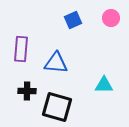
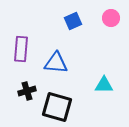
blue square: moved 1 px down
black cross: rotated 18 degrees counterclockwise
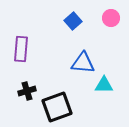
blue square: rotated 18 degrees counterclockwise
blue triangle: moved 27 px right
black square: rotated 36 degrees counterclockwise
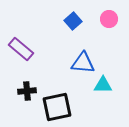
pink circle: moved 2 px left, 1 px down
purple rectangle: rotated 55 degrees counterclockwise
cyan triangle: moved 1 px left
black cross: rotated 12 degrees clockwise
black square: rotated 8 degrees clockwise
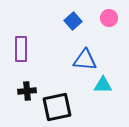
pink circle: moved 1 px up
purple rectangle: rotated 50 degrees clockwise
blue triangle: moved 2 px right, 3 px up
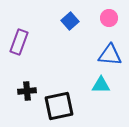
blue square: moved 3 px left
purple rectangle: moved 2 px left, 7 px up; rotated 20 degrees clockwise
blue triangle: moved 25 px right, 5 px up
cyan triangle: moved 2 px left
black square: moved 2 px right, 1 px up
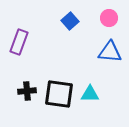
blue triangle: moved 3 px up
cyan triangle: moved 11 px left, 9 px down
black square: moved 12 px up; rotated 20 degrees clockwise
